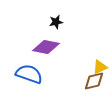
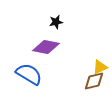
blue semicircle: rotated 12 degrees clockwise
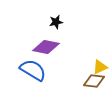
blue semicircle: moved 4 px right, 4 px up
brown diamond: rotated 20 degrees clockwise
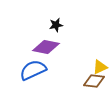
black star: moved 3 px down
blue semicircle: rotated 56 degrees counterclockwise
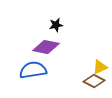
blue semicircle: rotated 16 degrees clockwise
brown diamond: rotated 20 degrees clockwise
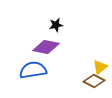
yellow triangle: rotated 14 degrees counterclockwise
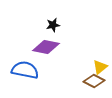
black star: moved 3 px left
blue semicircle: moved 8 px left; rotated 20 degrees clockwise
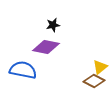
blue semicircle: moved 2 px left
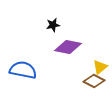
purple diamond: moved 22 px right
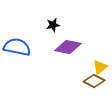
blue semicircle: moved 6 px left, 23 px up
